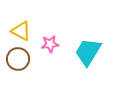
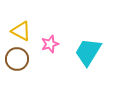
pink star: rotated 12 degrees counterclockwise
brown circle: moved 1 px left
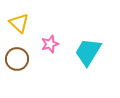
yellow triangle: moved 2 px left, 8 px up; rotated 15 degrees clockwise
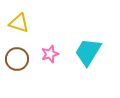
yellow triangle: rotated 25 degrees counterclockwise
pink star: moved 10 px down
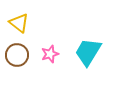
yellow triangle: rotated 20 degrees clockwise
brown circle: moved 4 px up
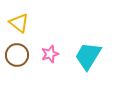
cyan trapezoid: moved 4 px down
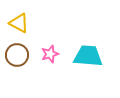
yellow triangle: rotated 10 degrees counterclockwise
cyan trapezoid: rotated 64 degrees clockwise
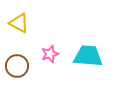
brown circle: moved 11 px down
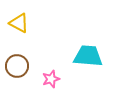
pink star: moved 1 px right, 25 px down
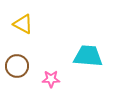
yellow triangle: moved 4 px right, 1 px down
pink star: rotated 18 degrees clockwise
